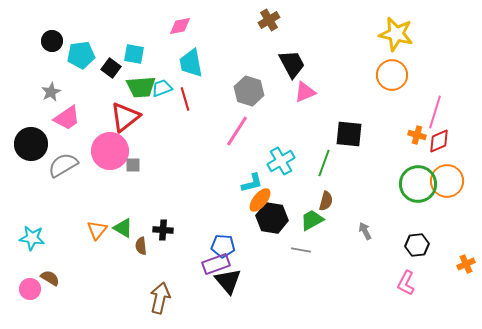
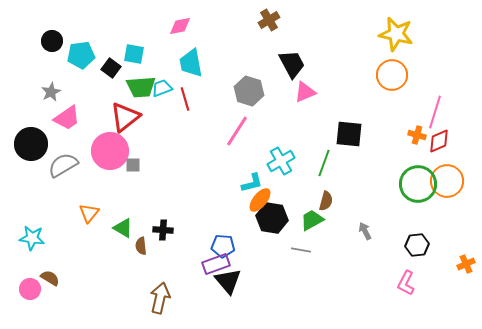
orange triangle at (97, 230): moved 8 px left, 17 px up
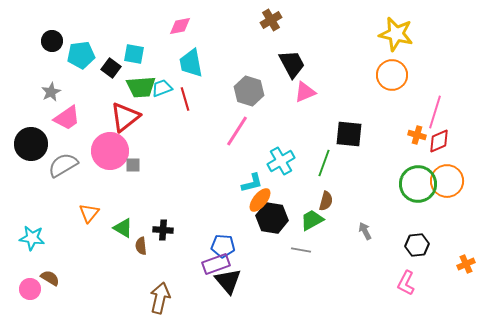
brown cross at (269, 20): moved 2 px right
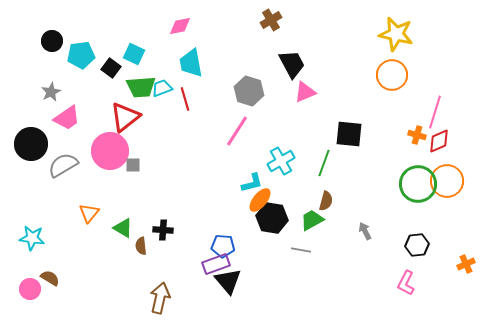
cyan square at (134, 54): rotated 15 degrees clockwise
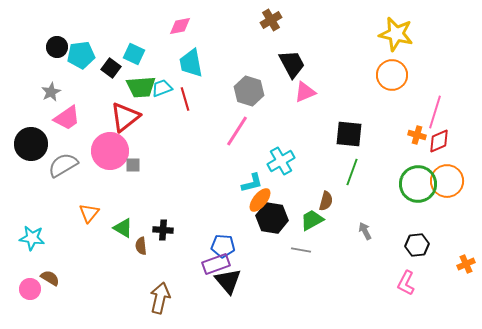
black circle at (52, 41): moved 5 px right, 6 px down
green line at (324, 163): moved 28 px right, 9 px down
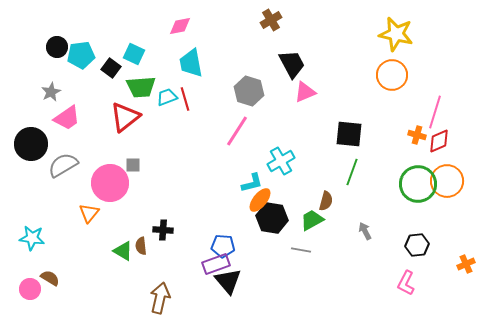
cyan trapezoid at (162, 88): moved 5 px right, 9 px down
pink circle at (110, 151): moved 32 px down
green triangle at (123, 228): moved 23 px down
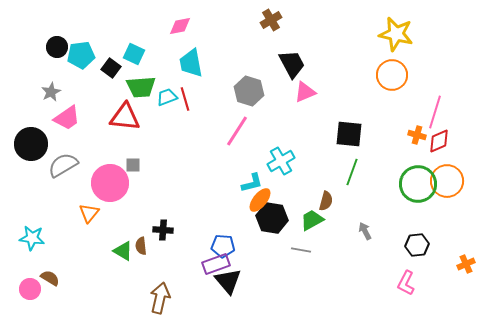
red triangle at (125, 117): rotated 44 degrees clockwise
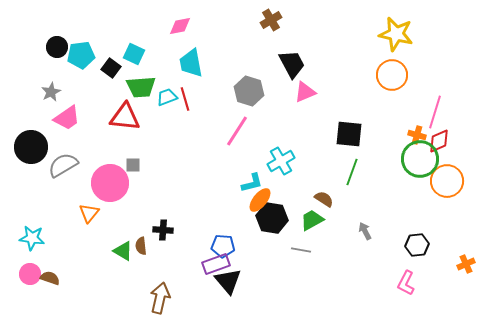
black circle at (31, 144): moved 3 px down
green circle at (418, 184): moved 2 px right, 25 px up
brown semicircle at (326, 201): moved 2 px left, 2 px up; rotated 72 degrees counterclockwise
brown semicircle at (50, 278): rotated 12 degrees counterclockwise
pink circle at (30, 289): moved 15 px up
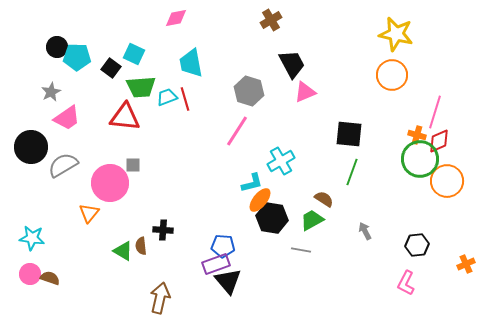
pink diamond at (180, 26): moved 4 px left, 8 px up
cyan pentagon at (81, 55): moved 4 px left, 2 px down; rotated 8 degrees clockwise
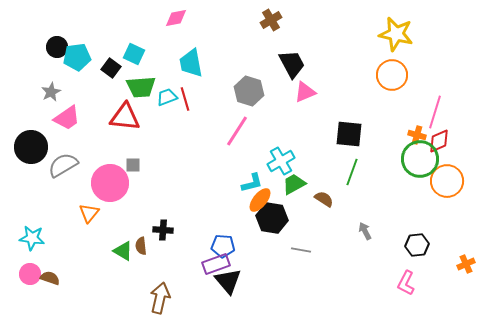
cyan pentagon at (77, 57): rotated 8 degrees counterclockwise
green trapezoid at (312, 220): moved 18 px left, 36 px up
